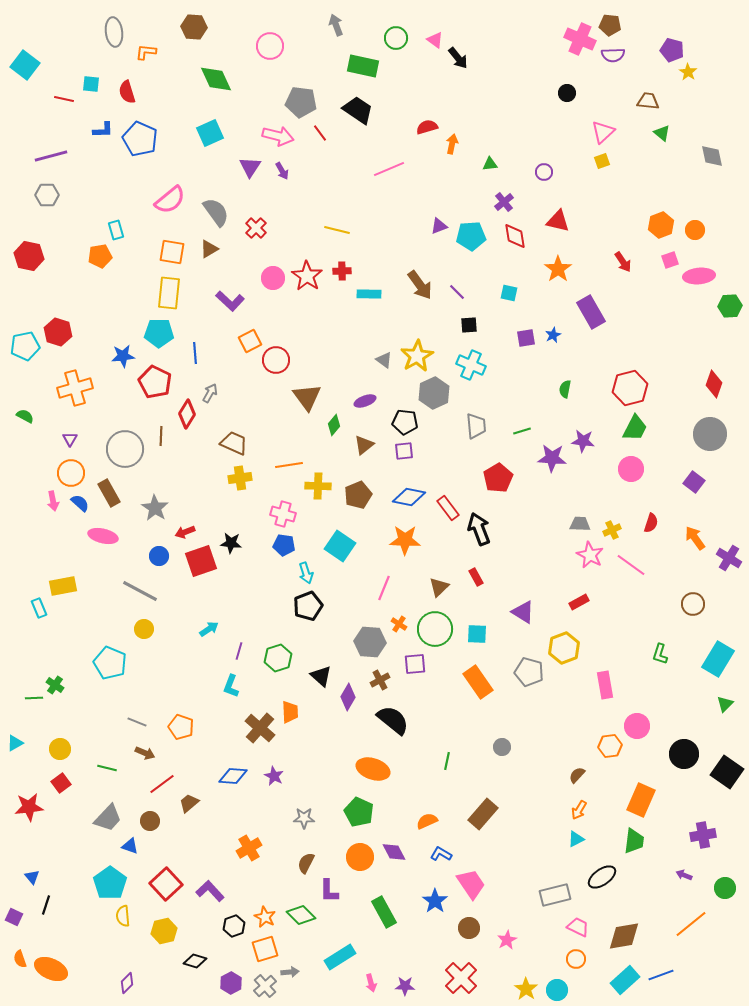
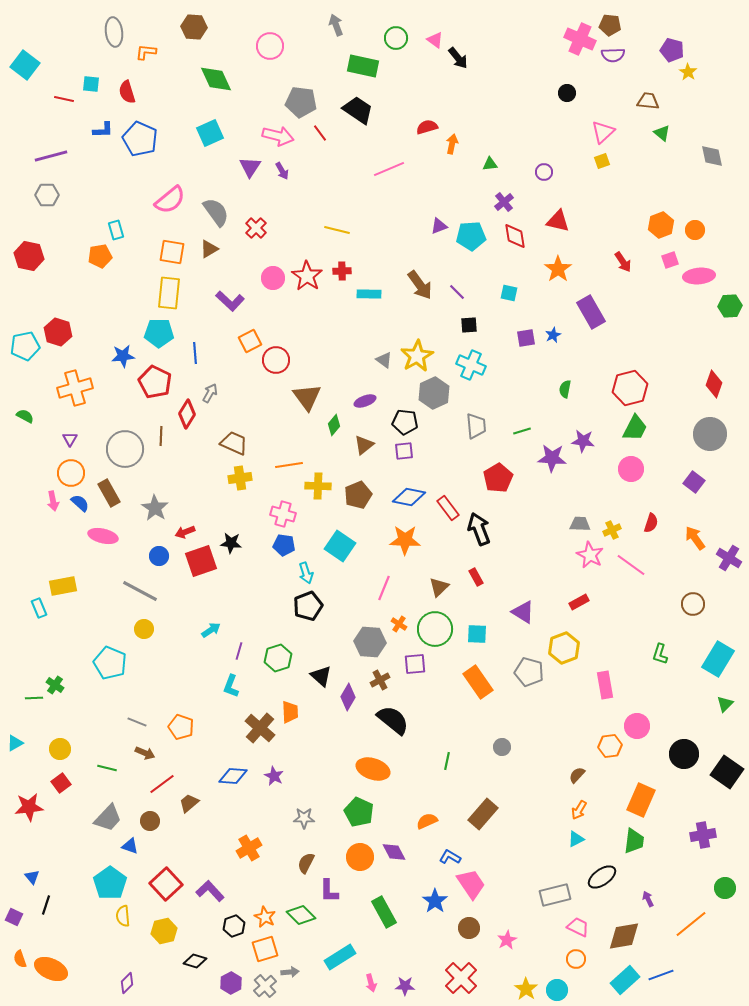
cyan arrow at (209, 629): moved 2 px right, 1 px down
blue L-shape at (441, 854): moved 9 px right, 3 px down
purple arrow at (684, 875): moved 36 px left, 24 px down; rotated 42 degrees clockwise
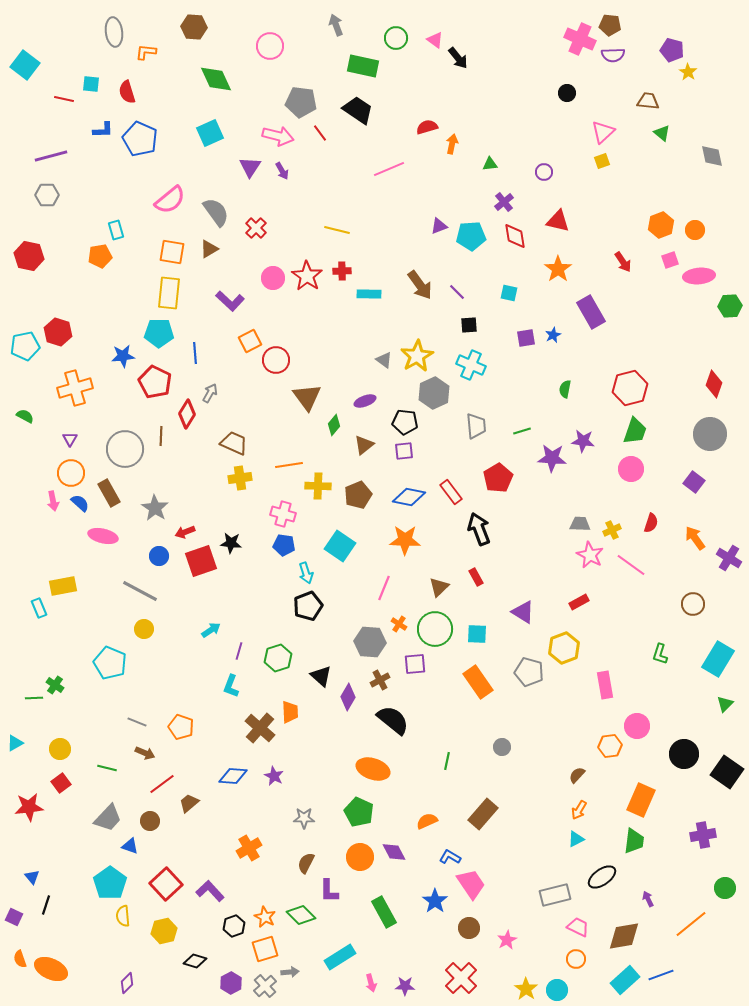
green trapezoid at (635, 428): moved 3 px down; rotated 8 degrees counterclockwise
red rectangle at (448, 508): moved 3 px right, 16 px up
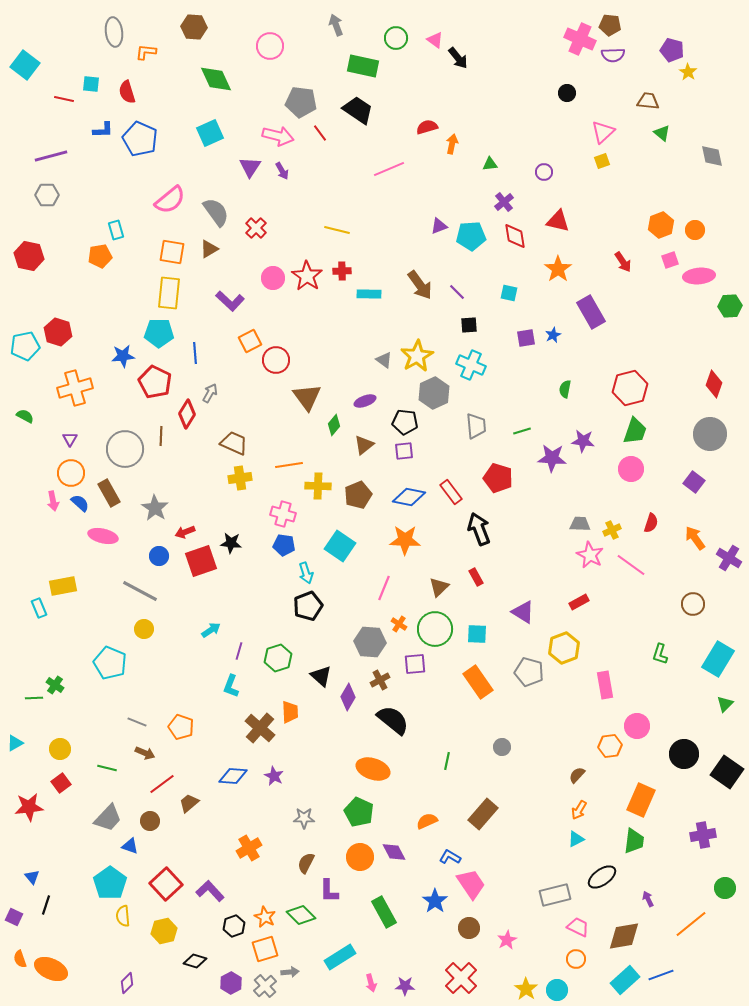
red pentagon at (498, 478): rotated 24 degrees counterclockwise
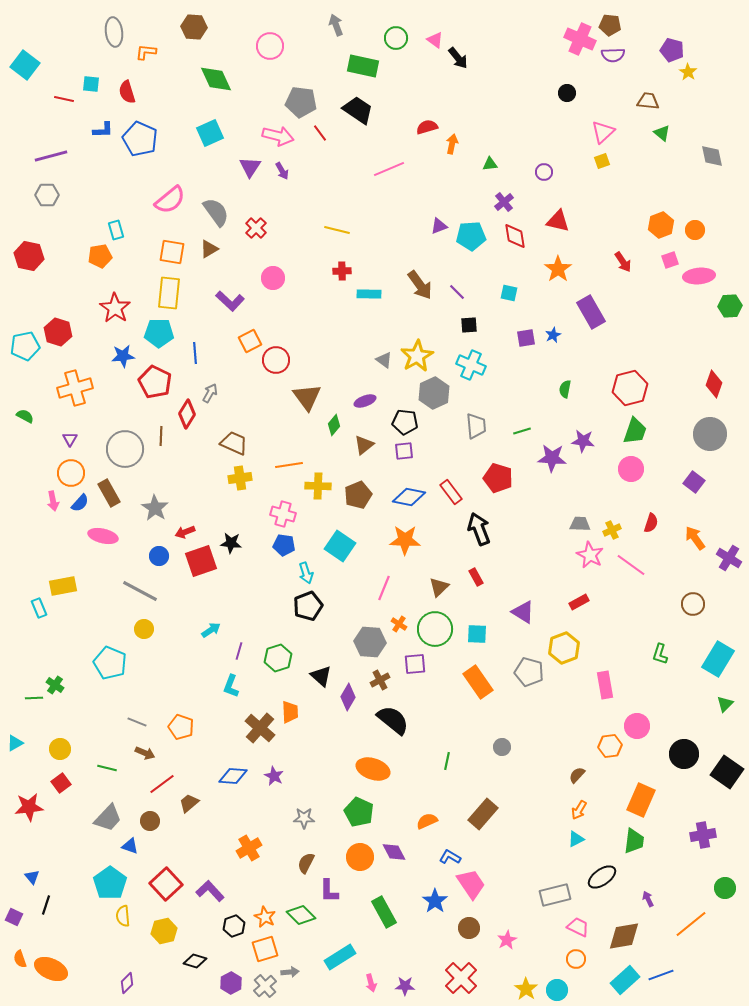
red star at (307, 276): moved 192 px left, 32 px down
blue semicircle at (80, 503): rotated 90 degrees clockwise
